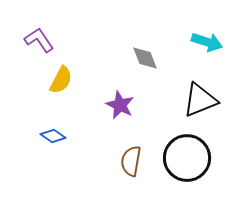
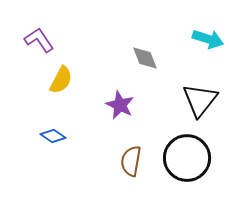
cyan arrow: moved 1 px right, 3 px up
black triangle: rotated 30 degrees counterclockwise
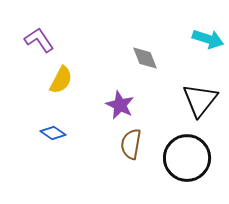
blue diamond: moved 3 px up
brown semicircle: moved 17 px up
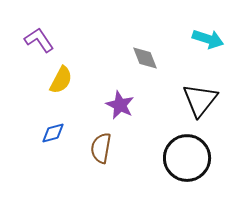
blue diamond: rotated 50 degrees counterclockwise
brown semicircle: moved 30 px left, 4 px down
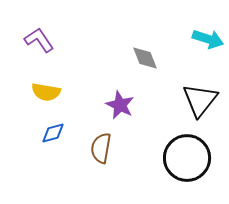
yellow semicircle: moved 15 px left, 12 px down; rotated 72 degrees clockwise
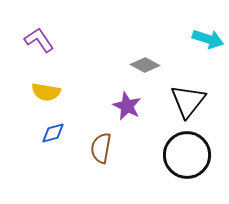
gray diamond: moved 7 px down; rotated 40 degrees counterclockwise
black triangle: moved 12 px left, 1 px down
purple star: moved 7 px right, 1 px down
black circle: moved 3 px up
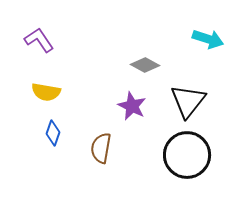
purple star: moved 5 px right
blue diamond: rotated 55 degrees counterclockwise
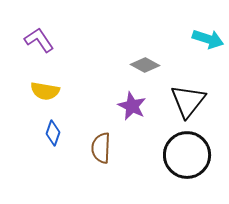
yellow semicircle: moved 1 px left, 1 px up
brown semicircle: rotated 8 degrees counterclockwise
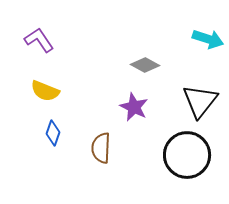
yellow semicircle: rotated 12 degrees clockwise
black triangle: moved 12 px right
purple star: moved 2 px right, 1 px down
